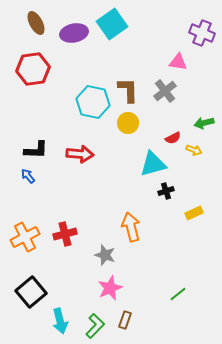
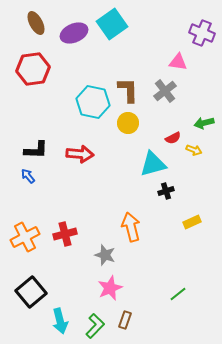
purple ellipse: rotated 12 degrees counterclockwise
yellow rectangle: moved 2 px left, 9 px down
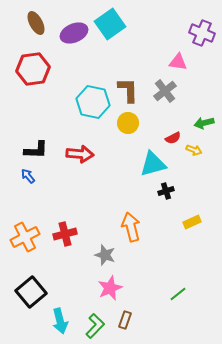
cyan square: moved 2 px left
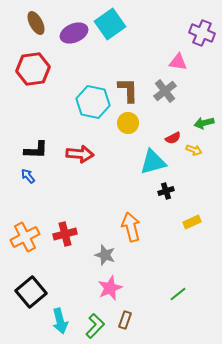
cyan triangle: moved 2 px up
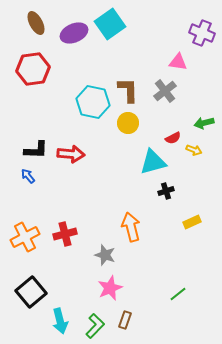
red arrow: moved 9 px left
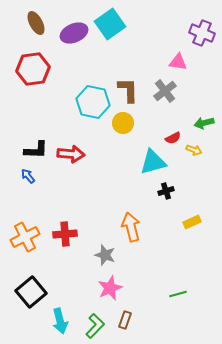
yellow circle: moved 5 px left
red cross: rotated 10 degrees clockwise
green line: rotated 24 degrees clockwise
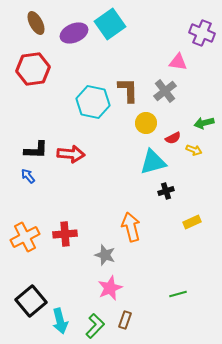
yellow circle: moved 23 px right
black square: moved 9 px down
